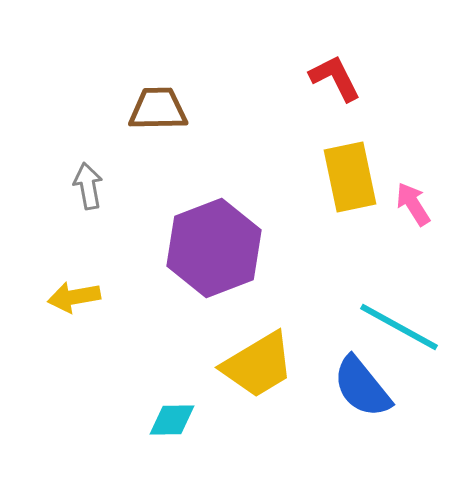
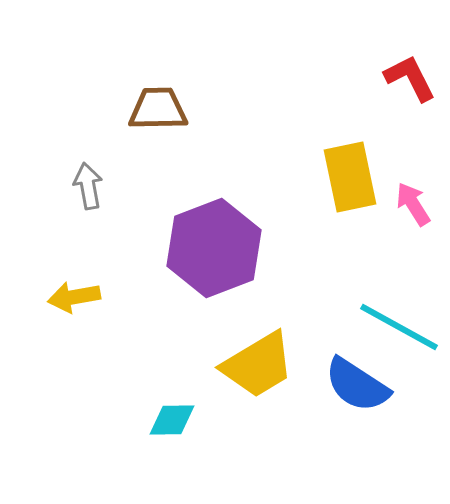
red L-shape: moved 75 px right
blue semicircle: moved 5 px left, 2 px up; rotated 18 degrees counterclockwise
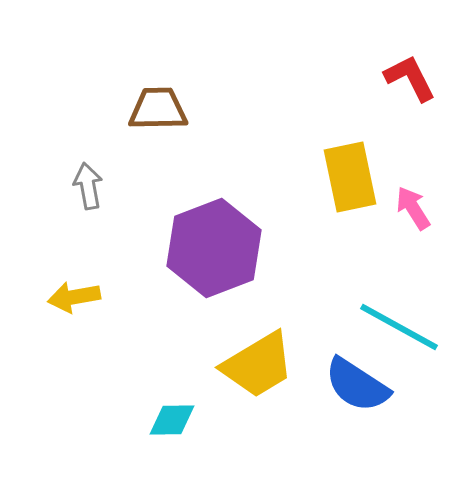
pink arrow: moved 4 px down
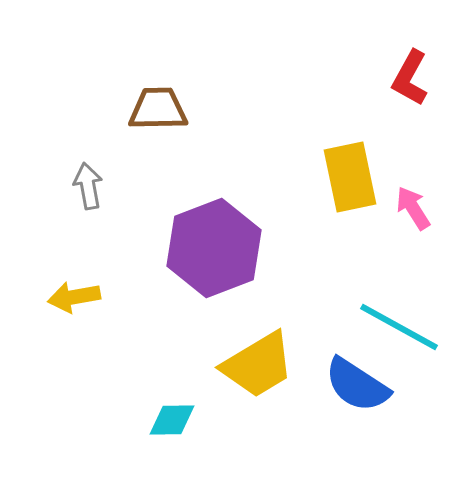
red L-shape: rotated 124 degrees counterclockwise
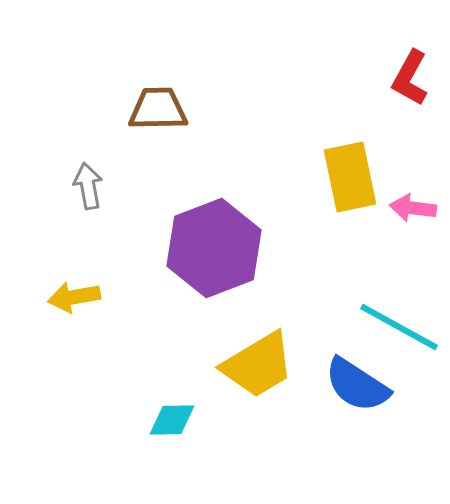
pink arrow: rotated 51 degrees counterclockwise
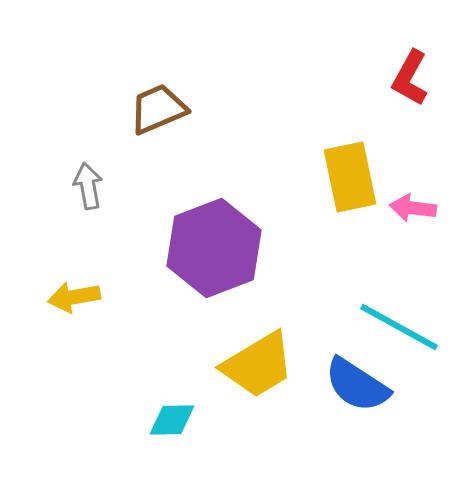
brown trapezoid: rotated 22 degrees counterclockwise
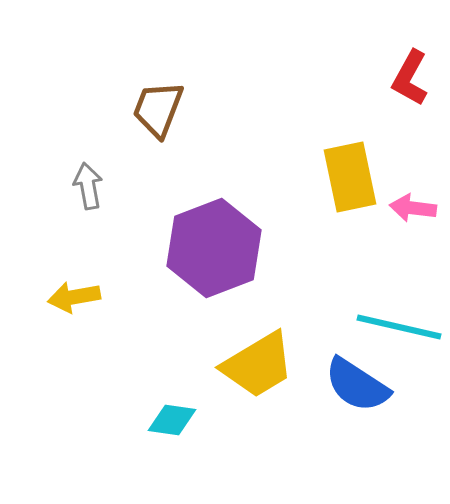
brown trapezoid: rotated 46 degrees counterclockwise
cyan line: rotated 16 degrees counterclockwise
cyan diamond: rotated 9 degrees clockwise
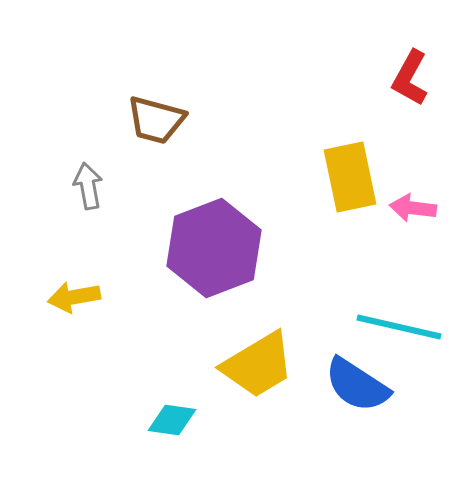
brown trapezoid: moved 2 px left, 11 px down; rotated 96 degrees counterclockwise
